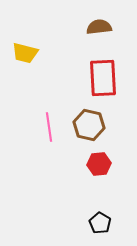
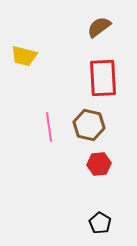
brown semicircle: rotated 30 degrees counterclockwise
yellow trapezoid: moved 1 px left, 3 px down
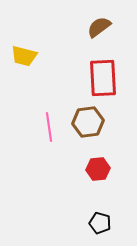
brown hexagon: moved 1 px left, 3 px up; rotated 20 degrees counterclockwise
red hexagon: moved 1 px left, 5 px down
black pentagon: rotated 15 degrees counterclockwise
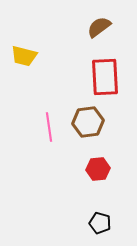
red rectangle: moved 2 px right, 1 px up
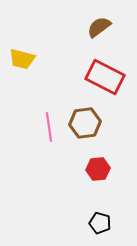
yellow trapezoid: moved 2 px left, 3 px down
red rectangle: rotated 60 degrees counterclockwise
brown hexagon: moved 3 px left, 1 px down
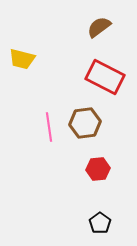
black pentagon: rotated 20 degrees clockwise
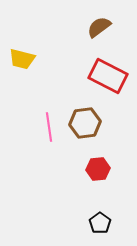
red rectangle: moved 3 px right, 1 px up
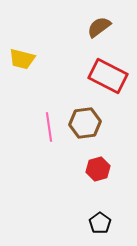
red hexagon: rotated 10 degrees counterclockwise
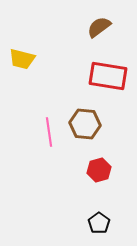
red rectangle: rotated 18 degrees counterclockwise
brown hexagon: moved 1 px down; rotated 12 degrees clockwise
pink line: moved 5 px down
red hexagon: moved 1 px right, 1 px down
black pentagon: moved 1 px left
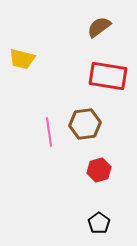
brown hexagon: rotated 12 degrees counterclockwise
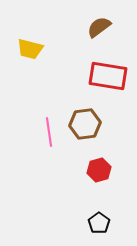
yellow trapezoid: moved 8 px right, 10 px up
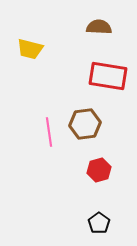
brown semicircle: rotated 40 degrees clockwise
